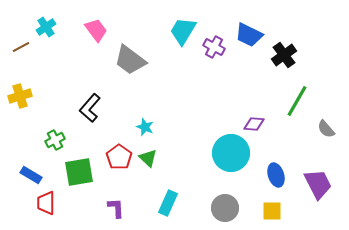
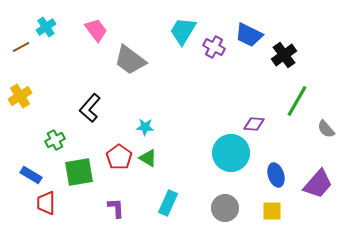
yellow cross: rotated 15 degrees counterclockwise
cyan star: rotated 18 degrees counterclockwise
green triangle: rotated 12 degrees counterclockwise
purple trapezoid: rotated 68 degrees clockwise
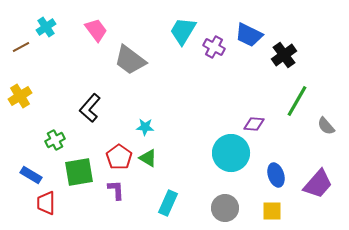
gray semicircle: moved 3 px up
purple L-shape: moved 18 px up
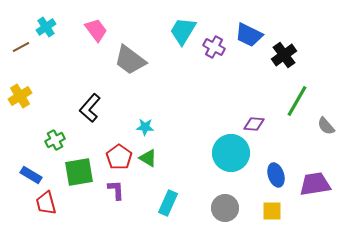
purple trapezoid: moved 3 px left; rotated 140 degrees counterclockwise
red trapezoid: rotated 15 degrees counterclockwise
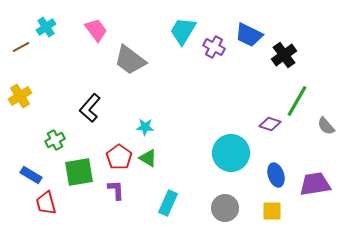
purple diamond: moved 16 px right; rotated 15 degrees clockwise
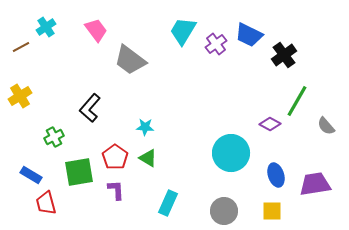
purple cross: moved 2 px right, 3 px up; rotated 25 degrees clockwise
purple diamond: rotated 10 degrees clockwise
green cross: moved 1 px left, 3 px up
red pentagon: moved 4 px left
gray circle: moved 1 px left, 3 px down
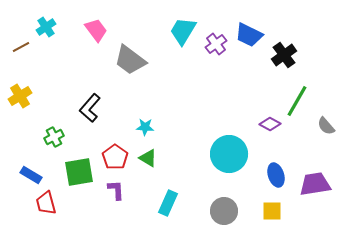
cyan circle: moved 2 px left, 1 px down
